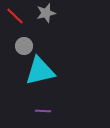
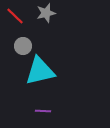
gray circle: moved 1 px left
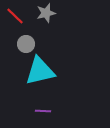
gray circle: moved 3 px right, 2 px up
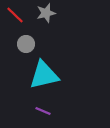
red line: moved 1 px up
cyan triangle: moved 4 px right, 4 px down
purple line: rotated 21 degrees clockwise
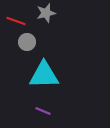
red line: moved 1 px right, 6 px down; rotated 24 degrees counterclockwise
gray circle: moved 1 px right, 2 px up
cyan triangle: rotated 12 degrees clockwise
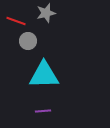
gray circle: moved 1 px right, 1 px up
purple line: rotated 28 degrees counterclockwise
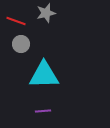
gray circle: moved 7 px left, 3 px down
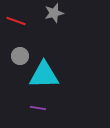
gray star: moved 8 px right
gray circle: moved 1 px left, 12 px down
purple line: moved 5 px left, 3 px up; rotated 14 degrees clockwise
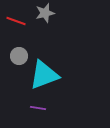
gray star: moved 9 px left
gray circle: moved 1 px left
cyan triangle: rotated 20 degrees counterclockwise
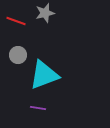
gray circle: moved 1 px left, 1 px up
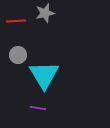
red line: rotated 24 degrees counterclockwise
cyan triangle: rotated 40 degrees counterclockwise
